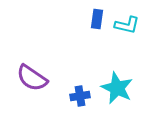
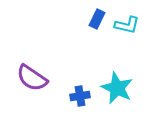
blue rectangle: rotated 18 degrees clockwise
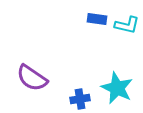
blue rectangle: rotated 72 degrees clockwise
blue cross: moved 3 px down
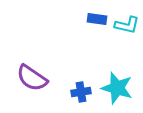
cyan star: rotated 8 degrees counterclockwise
blue cross: moved 1 px right, 7 px up
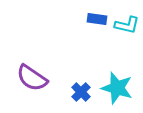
blue cross: rotated 36 degrees counterclockwise
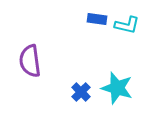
purple semicircle: moved 2 px left, 17 px up; rotated 48 degrees clockwise
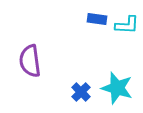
cyan L-shape: rotated 10 degrees counterclockwise
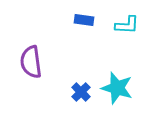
blue rectangle: moved 13 px left, 1 px down
purple semicircle: moved 1 px right, 1 px down
